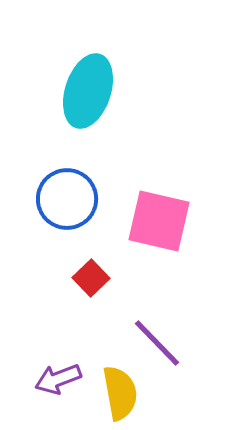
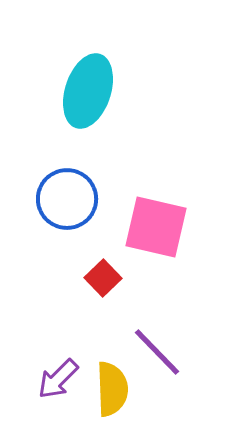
pink square: moved 3 px left, 6 px down
red square: moved 12 px right
purple line: moved 9 px down
purple arrow: rotated 24 degrees counterclockwise
yellow semicircle: moved 8 px left, 4 px up; rotated 8 degrees clockwise
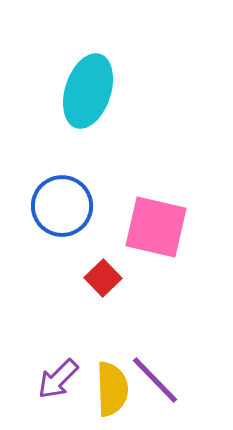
blue circle: moved 5 px left, 7 px down
purple line: moved 2 px left, 28 px down
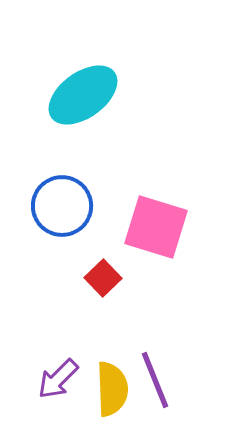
cyan ellipse: moved 5 px left, 4 px down; rotated 36 degrees clockwise
pink square: rotated 4 degrees clockwise
purple line: rotated 22 degrees clockwise
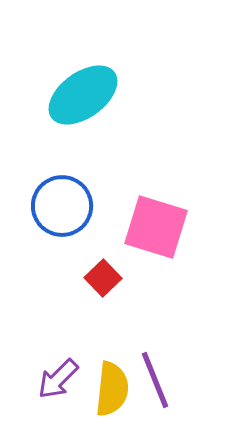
yellow semicircle: rotated 8 degrees clockwise
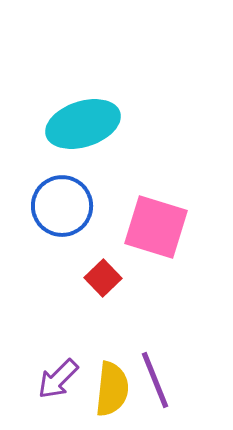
cyan ellipse: moved 29 px down; rotated 18 degrees clockwise
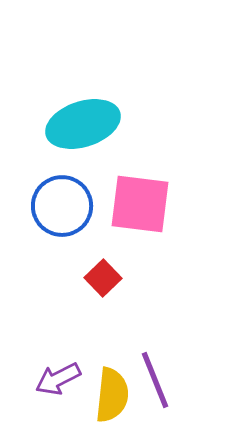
pink square: moved 16 px left, 23 px up; rotated 10 degrees counterclockwise
purple arrow: rotated 18 degrees clockwise
yellow semicircle: moved 6 px down
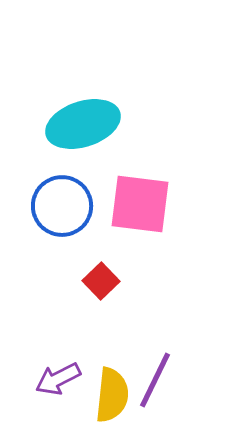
red square: moved 2 px left, 3 px down
purple line: rotated 48 degrees clockwise
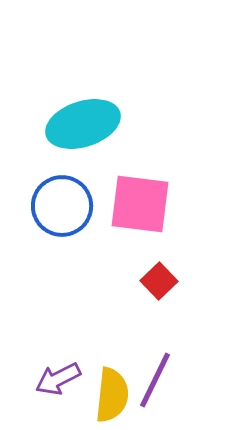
red square: moved 58 px right
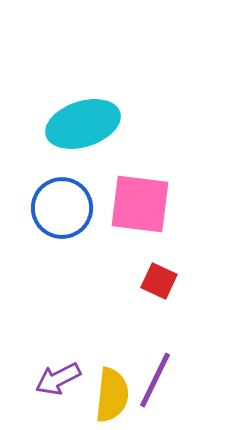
blue circle: moved 2 px down
red square: rotated 21 degrees counterclockwise
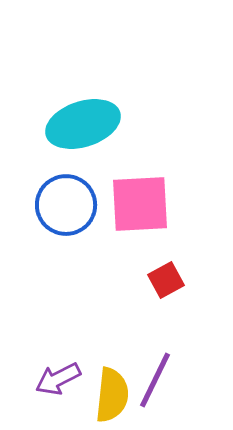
pink square: rotated 10 degrees counterclockwise
blue circle: moved 4 px right, 3 px up
red square: moved 7 px right, 1 px up; rotated 36 degrees clockwise
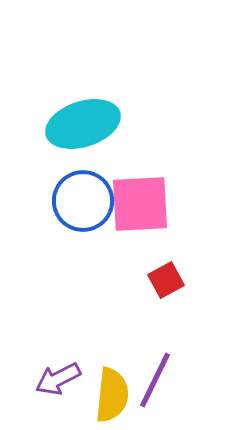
blue circle: moved 17 px right, 4 px up
